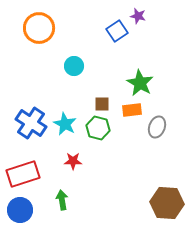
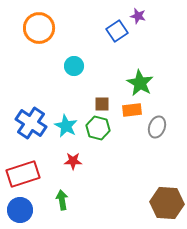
cyan star: moved 1 px right, 2 px down
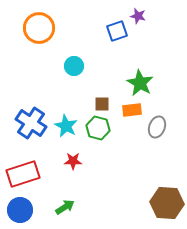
blue square: rotated 15 degrees clockwise
green arrow: moved 3 px right, 7 px down; rotated 66 degrees clockwise
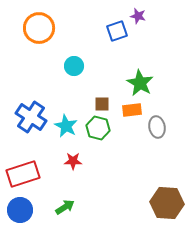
blue cross: moved 6 px up
gray ellipse: rotated 30 degrees counterclockwise
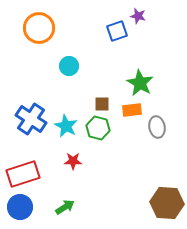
cyan circle: moved 5 px left
blue cross: moved 2 px down
blue circle: moved 3 px up
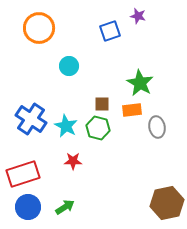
blue square: moved 7 px left
brown hexagon: rotated 16 degrees counterclockwise
blue circle: moved 8 px right
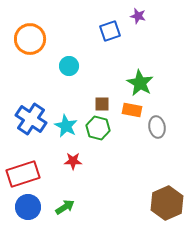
orange circle: moved 9 px left, 11 px down
orange rectangle: rotated 18 degrees clockwise
brown hexagon: rotated 12 degrees counterclockwise
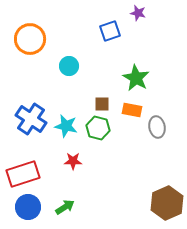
purple star: moved 3 px up
green star: moved 4 px left, 5 px up
cyan star: rotated 15 degrees counterclockwise
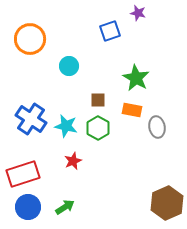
brown square: moved 4 px left, 4 px up
green hexagon: rotated 15 degrees clockwise
red star: rotated 24 degrees counterclockwise
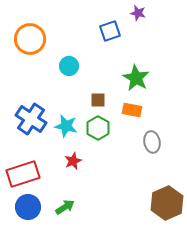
gray ellipse: moved 5 px left, 15 px down
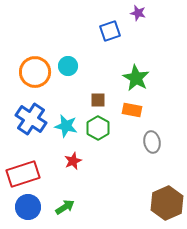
orange circle: moved 5 px right, 33 px down
cyan circle: moved 1 px left
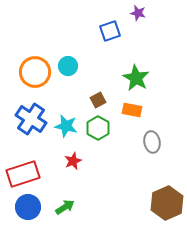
brown square: rotated 28 degrees counterclockwise
